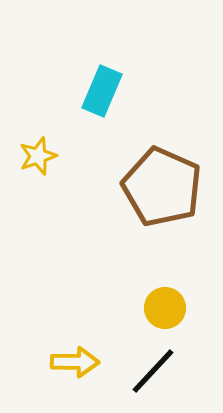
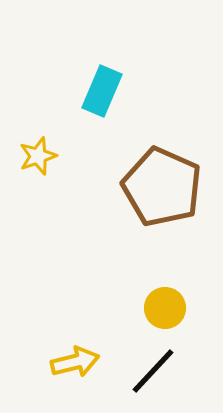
yellow arrow: rotated 15 degrees counterclockwise
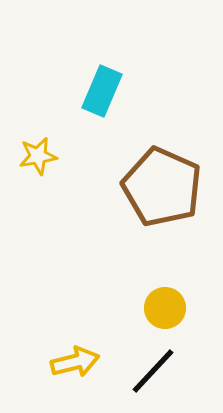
yellow star: rotated 9 degrees clockwise
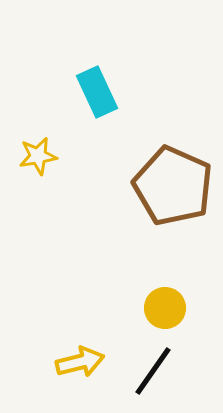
cyan rectangle: moved 5 px left, 1 px down; rotated 48 degrees counterclockwise
brown pentagon: moved 11 px right, 1 px up
yellow arrow: moved 5 px right
black line: rotated 8 degrees counterclockwise
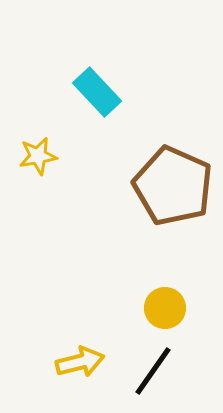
cyan rectangle: rotated 18 degrees counterclockwise
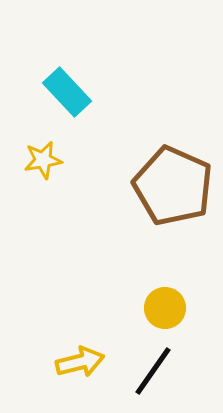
cyan rectangle: moved 30 px left
yellow star: moved 5 px right, 4 px down
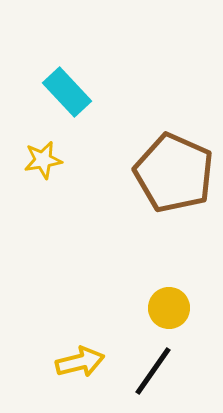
brown pentagon: moved 1 px right, 13 px up
yellow circle: moved 4 px right
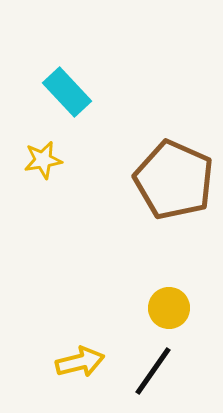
brown pentagon: moved 7 px down
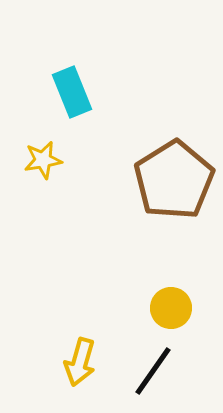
cyan rectangle: moved 5 px right; rotated 21 degrees clockwise
brown pentagon: rotated 16 degrees clockwise
yellow circle: moved 2 px right
yellow arrow: rotated 120 degrees clockwise
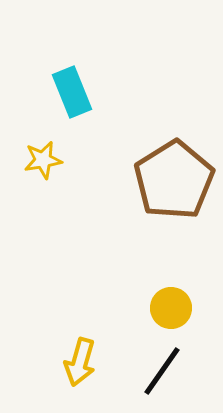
black line: moved 9 px right
